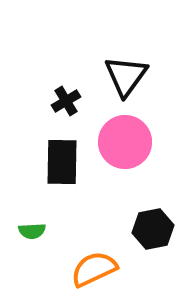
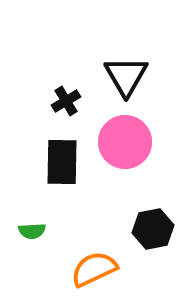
black triangle: rotated 6 degrees counterclockwise
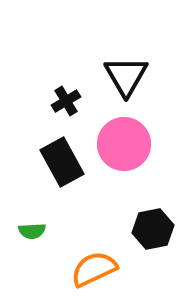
pink circle: moved 1 px left, 2 px down
black rectangle: rotated 30 degrees counterclockwise
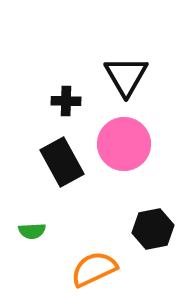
black cross: rotated 32 degrees clockwise
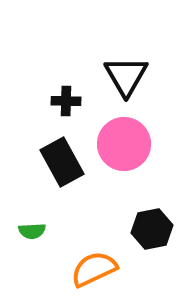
black hexagon: moved 1 px left
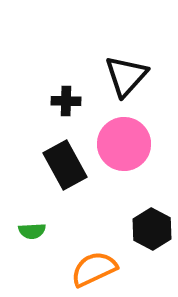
black triangle: rotated 12 degrees clockwise
black rectangle: moved 3 px right, 3 px down
black hexagon: rotated 21 degrees counterclockwise
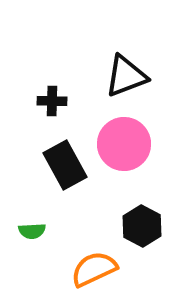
black triangle: rotated 27 degrees clockwise
black cross: moved 14 px left
black hexagon: moved 10 px left, 3 px up
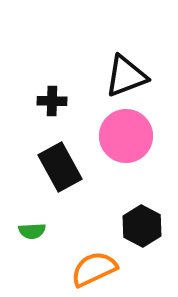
pink circle: moved 2 px right, 8 px up
black rectangle: moved 5 px left, 2 px down
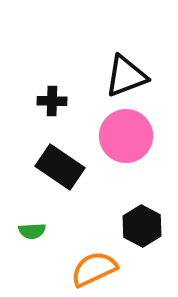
black rectangle: rotated 27 degrees counterclockwise
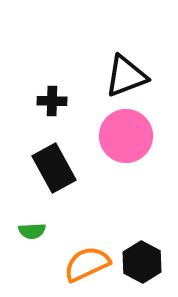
black rectangle: moved 6 px left, 1 px down; rotated 27 degrees clockwise
black hexagon: moved 36 px down
orange semicircle: moved 7 px left, 5 px up
